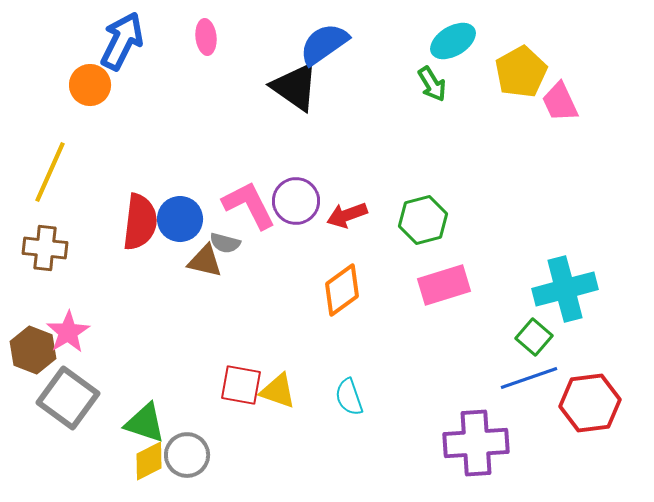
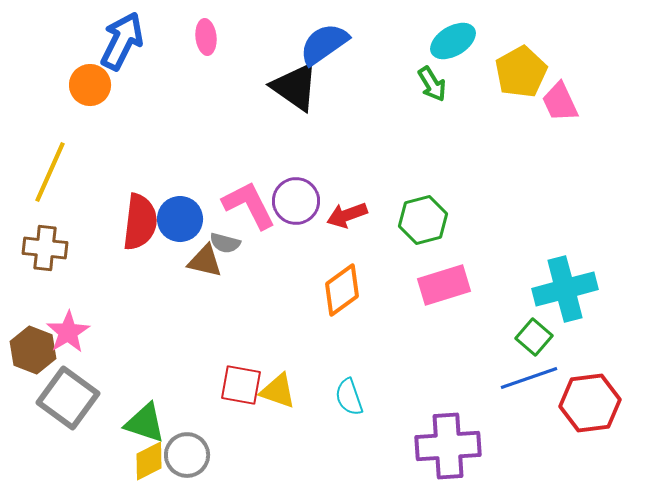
purple cross: moved 28 px left, 3 px down
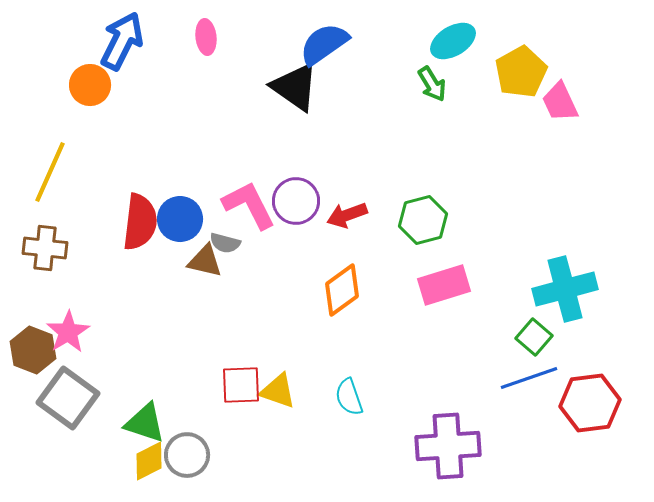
red square: rotated 12 degrees counterclockwise
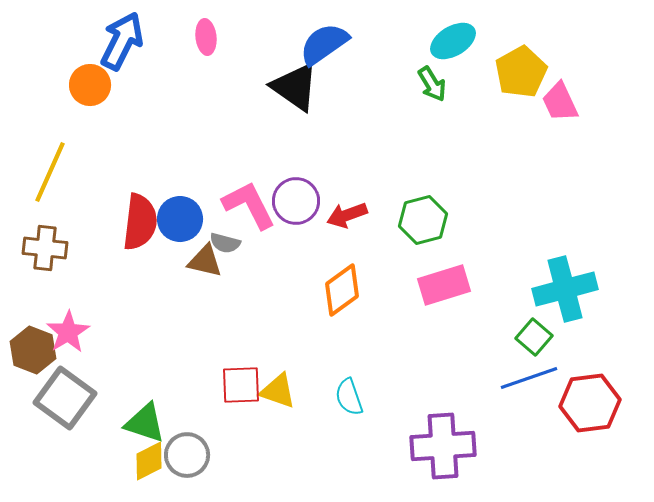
gray square: moved 3 px left
purple cross: moved 5 px left
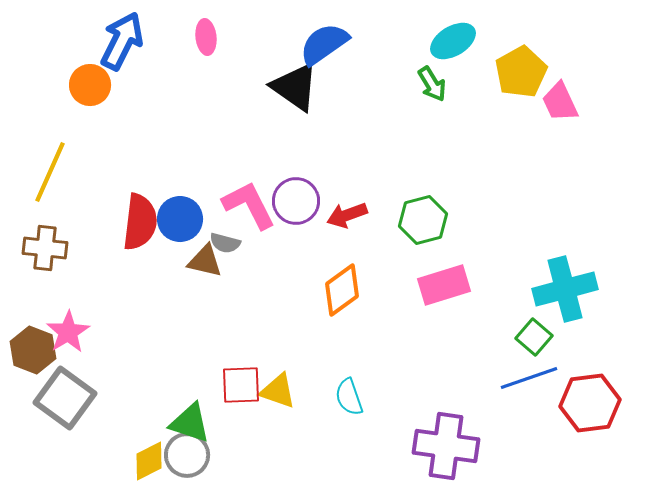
green triangle: moved 45 px right
purple cross: moved 3 px right; rotated 12 degrees clockwise
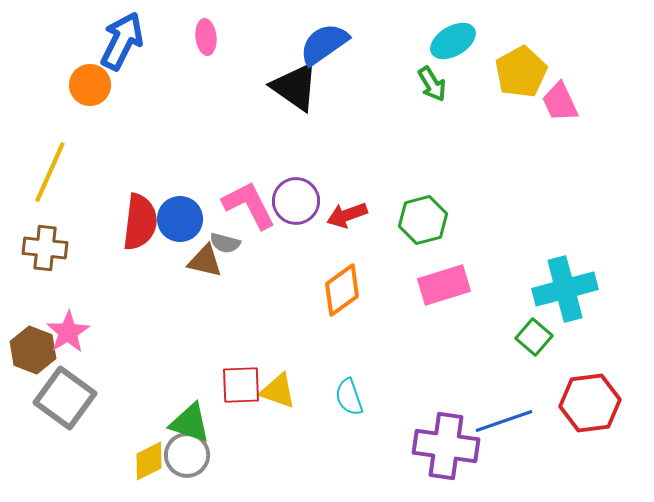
blue line: moved 25 px left, 43 px down
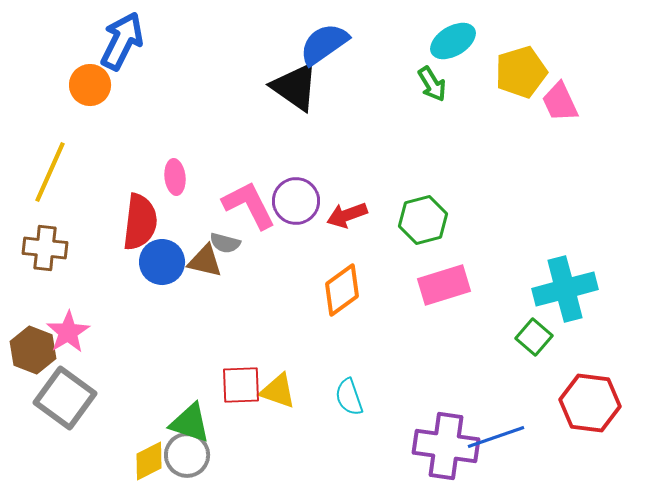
pink ellipse: moved 31 px left, 140 px down
yellow pentagon: rotated 12 degrees clockwise
blue circle: moved 18 px left, 43 px down
red hexagon: rotated 14 degrees clockwise
blue line: moved 8 px left, 16 px down
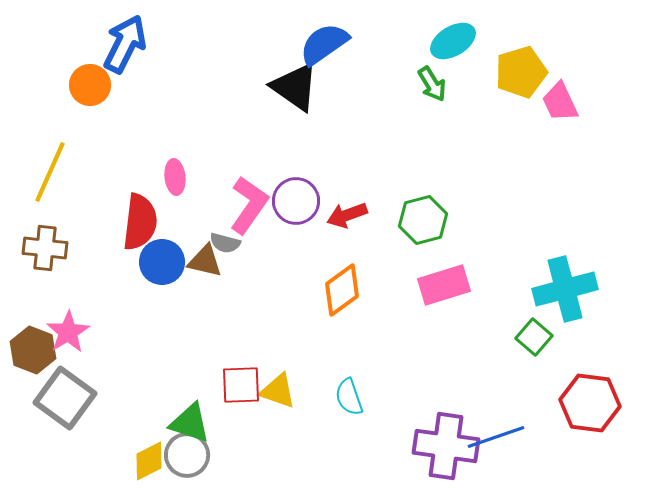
blue arrow: moved 3 px right, 3 px down
pink L-shape: rotated 62 degrees clockwise
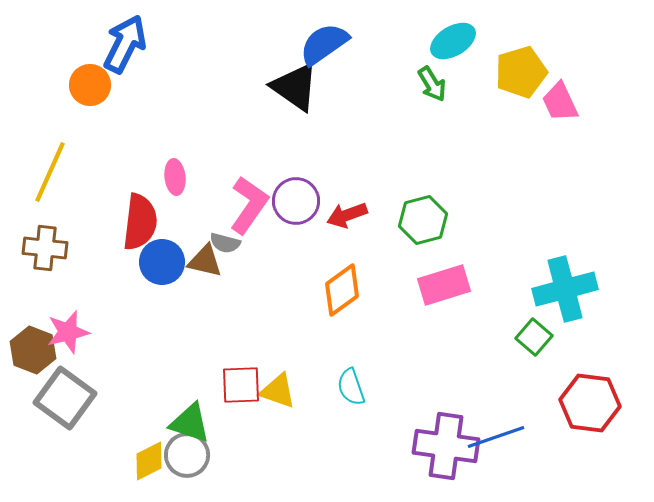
pink star: rotated 18 degrees clockwise
cyan semicircle: moved 2 px right, 10 px up
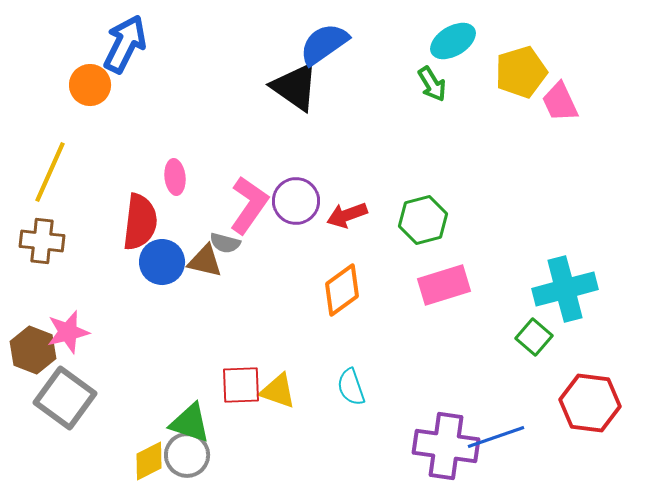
brown cross: moved 3 px left, 7 px up
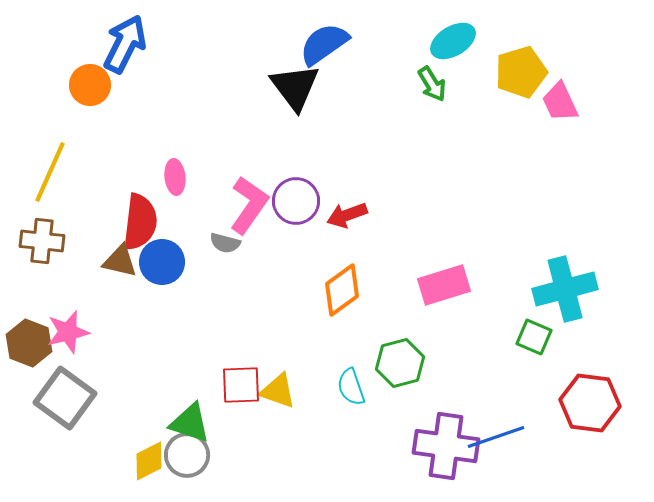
black triangle: rotated 18 degrees clockwise
green hexagon: moved 23 px left, 143 px down
brown triangle: moved 85 px left
green square: rotated 18 degrees counterclockwise
brown hexagon: moved 4 px left, 7 px up
